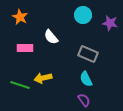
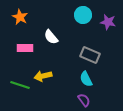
purple star: moved 2 px left, 1 px up
gray rectangle: moved 2 px right, 1 px down
yellow arrow: moved 2 px up
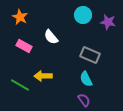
pink rectangle: moved 1 px left, 2 px up; rotated 28 degrees clockwise
yellow arrow: rotated 12 degrees clockwise
green line: rotated 12 degrees clockwise
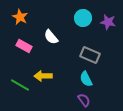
cyan circle: moved 3 px down
